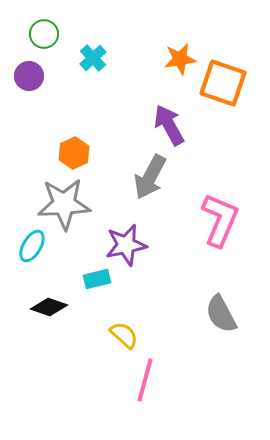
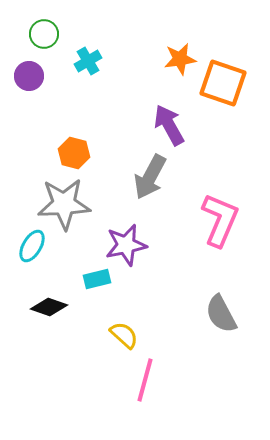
cyan cross: moved 5 px left, 3 px down; rotated 12 degrees clockwise
orange hexagon: rotated 20 degrees counterclockwise
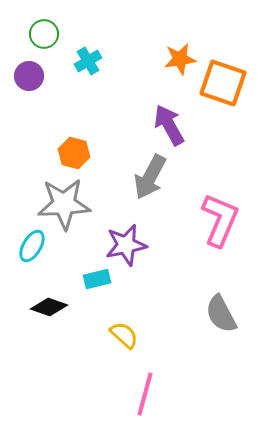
pink line: moved 14 px down
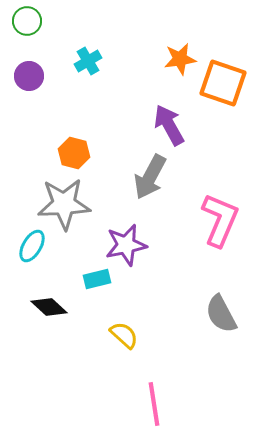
green circle: moved 17 px left, 13 px up
black diamond: rotated 24 degrees clockwise
pink line: moved 9 px right, 10 px down; rotated 24 degrees counterclockwise
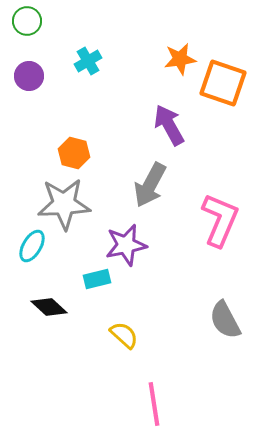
gray arrow: moved 8 px down
gray semicircle: moved 4 px right, 6 px down
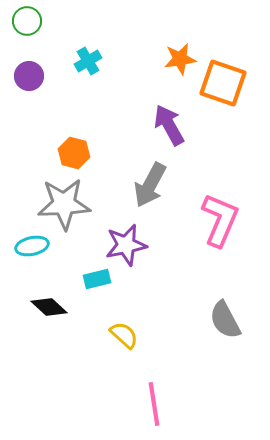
cyan ellipse: rotated 48 degrees clockwise
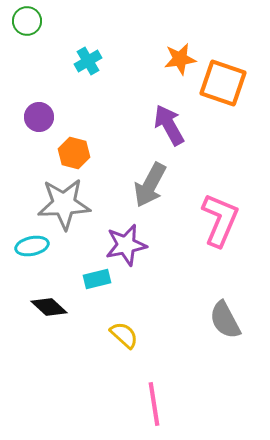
purple circle: moved 10 px right, 41 px down
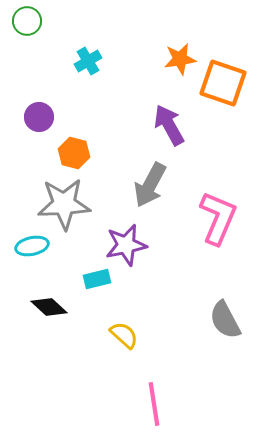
pink L-shape: moved 2 px left, 2 px up
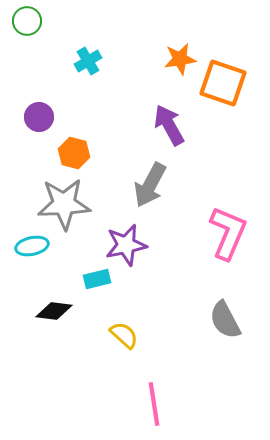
pink L-shape: moved 10 px right, 15 px down
black diamond: moved 5 px right, 4 px down; rotated 36 degrees counterclockwise
